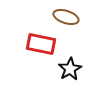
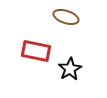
red rectangle: moved 5 px left, 7 px down
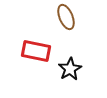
brown ellipse: rotated 50 degrees clockwise
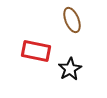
brown ellipse: moved 6 px right, 3 px down
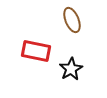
black star: moved 1 px right
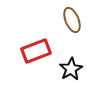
red rectangle: rotated 32 degrees counterclockwise
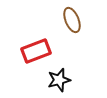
black star: moved 12 px left, 11 px down; rotated 15 degrees clockwise
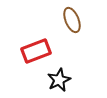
black star: rotated 10 degrees counterclockwise
